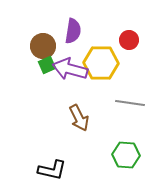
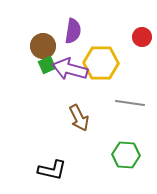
red circle: moved 13 px right, 3 px up
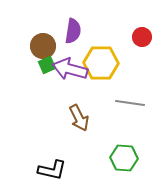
green hexagon: moved 2 px left, 3 px down
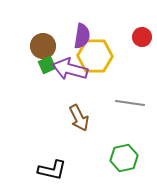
purple semicircle: moved 9 px right, 5 px down
yellow hexagon: moved 6 px left, 7 px up
green hexagon: rotated 16 degrees counterclockwise
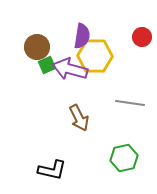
brown circle: moved 6 px left, 1 px down
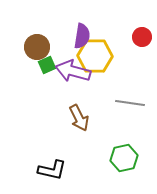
purple arrow: moved 3 px right, 2 px down
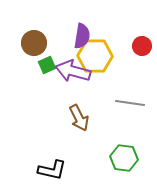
red circle: moved 9 px down
brown circle: moved 3 px left, 4 px up
green hexagon: rotated 20 degrees clockwise
